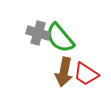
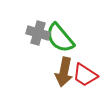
red trapezoid: moved 1 px left, 1 px down
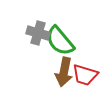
green semicircle: moved 3 px down
red trapezoid: rotated 16 degrees counterclockwise
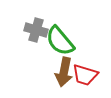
gray cross: moved 2 px left, 3 px up
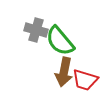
red trapezoid: moved 5 px down
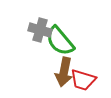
gray cross: moved 4 px right
red trapezoid: moved 2 px left
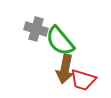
gray cross: moved 4 px left, 1 px up
brown arrow: moved 1 px right, 3 px up
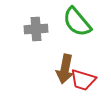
gray cross: rotated 20 degrees counterclockwise
green semicircle: moved 17 px right, 19 px up
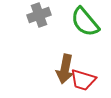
green semicircle: moved 8 px right
gray cross: moved 3 px right, 14 px up; rotated 15 degrees counterclockwise
